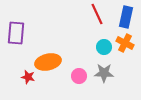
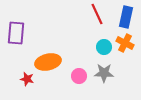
red star: moved 1 px left, 2 px down
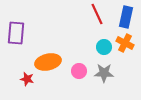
pink circle: moved 5 px up
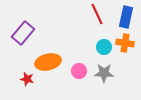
purple rectangle: moved 7 px right; rotated 35 degrees clockwise
orange cross: rotated 18 degrees counterclockwise
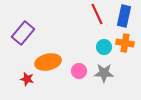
blue rectangle: moved 2 px left, 1 px up
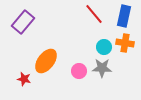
red line: moved 3 px left; rotated 15 degrees counterclockwise
purple rectangle: moved 11 px up
orange ellipse: moved 2 px left, 1 px up; rotated 40 degrees counterclockwise
gray star: moved 2 px left, 5 px up
red star: moved 3 px left
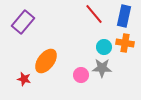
pink circle: moved 2 px right, 4 px down
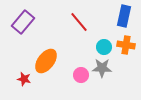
red line: moved 15 px left, 8 px down
orange cross: moved 1 px right, 2 px down
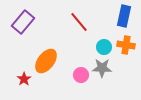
red star: rotated 24 degrees clockwise
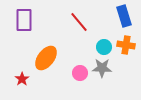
blue rectangle: rotated 30 degrees counterclockwise
purple rectangle: moved 1 px right, 2 px up; rotated 40 degrees counterclockwise
orange ellipse: moved 3 px up
pink circle: moved 1 px left, 2 px up
red star: moved 2 px left
